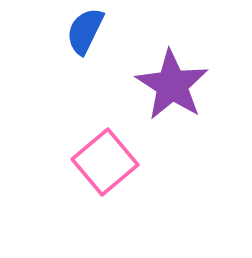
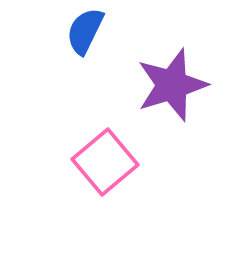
purple star: rotated 22 degrees clockwise
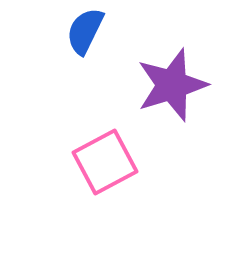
pink square: rotated 12 degrees clockwise
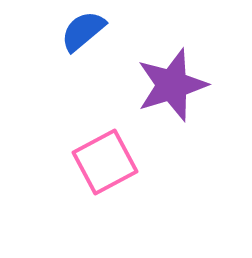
blue semicircle: moved 2 px left; rotated 24 degrees clockwise
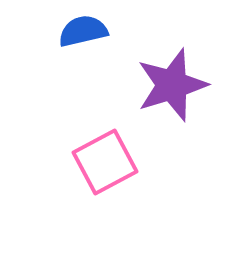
blue semicircle: rotated 27 degrees clockwise
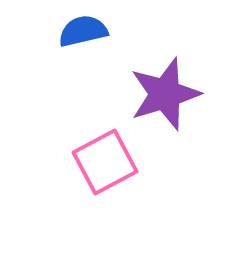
purple star: moved 7 px left, 9 px down
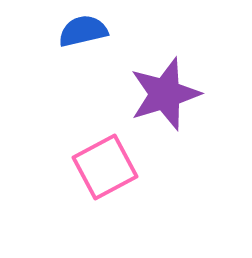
pink square: moved 5 px down
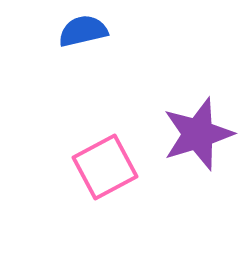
purple star: moved 33 px right, 40 px down
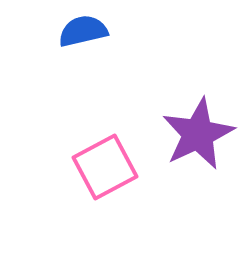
purple star: rotated 8 degrees counterclockwise
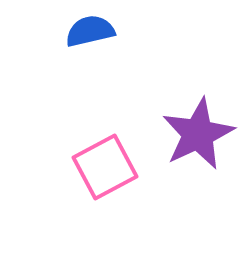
blue semicircle: moved 7 px right
